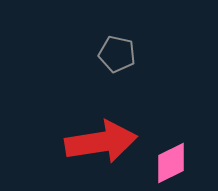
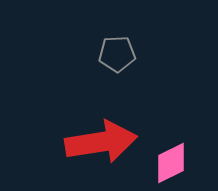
gray pentagon: rotated 15 degrees counterclockwise
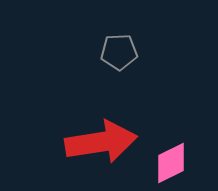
gray pentagon: moved 2 px right, 2 px up
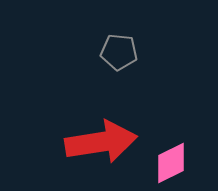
gray pentagon: rotated 9 degrees clockwise
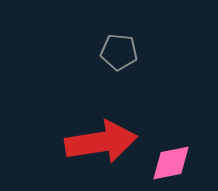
pink diamond: rotated 15 degrees clockwise
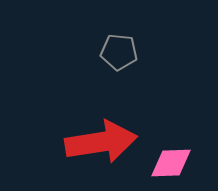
pink diamond: rotated 9 degrees clockwise
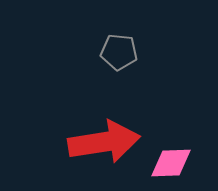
red arrow: moved 3 px right
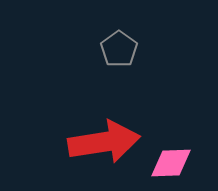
gray pentagon: moved 3 px up; rotated 30 degrees clockwise
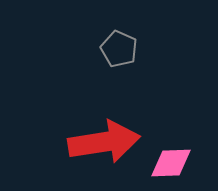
gray pentagon: rotated 12 degrees counterclockwise
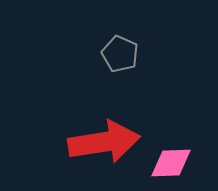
gray pentagon: moved 1 px right, 5 px down
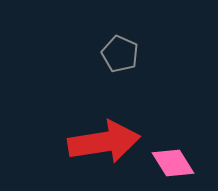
pink diamond: moved 2 px right; rotated 60 degrees clockwise
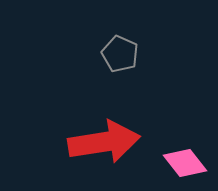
pink diamond: moved 12 px right; rotated 6 degrees counterclockwise
